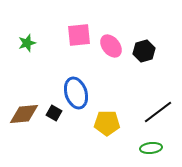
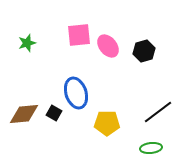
pink ellipse: moved 3 px left
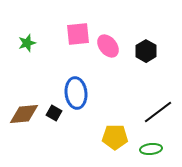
pink square: moved 1 px left, 1 px up
black hexagon: moved 2 px right; rotated 15 degrees counterclockwise
blue ellipse: rotated 12 degrees clockwise
yellow pentagon: moved 8 px right, 14 px down
green ellipse: moved 1 px down
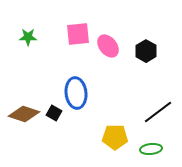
green star: moved 1 px right, 6 px up; rotated 18 degrees clockwise
brown diamond: rotated 24 degrees clockwise
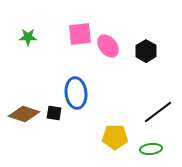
pink square: moved 2 px right
black square: rotated 21 degrees counterclockwise
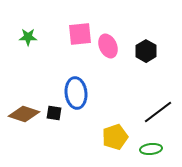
pink ellipse: rotated 15 degrees clockwise
yellow pentagon: rotated 20 degrees counterclockwise
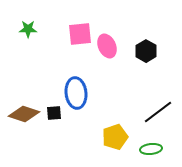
green star: moved 8 px up
pink ellipse: moved 1 px left
black square: rotated 14 degrees counterclockwise
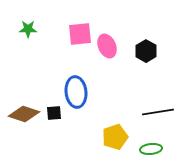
blue ellipse: moved 1 px up
black line: rotated 28 degrees clockwise
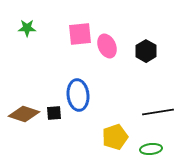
green star: moved 1 px left, 1 px up
blue ellipse: moved 2 px right, 3 px down
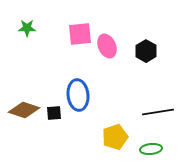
brown diamond: moved 4 px up
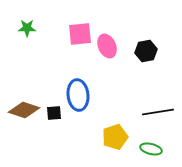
black hexagon: rotated 20 degrees clockwise
green ellipse: rotated 20 degrees clockwise
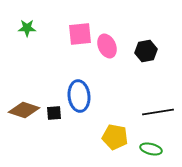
blue ellipse: moved 1 px right, 1 px down
yellow pentagon: rotated 30 degrees clockwise
